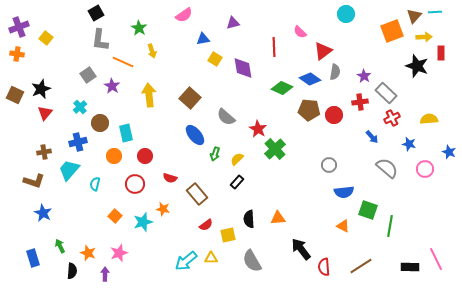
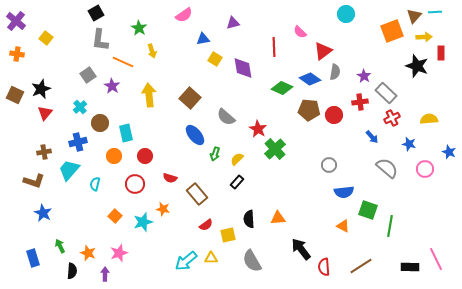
purple cross at (19, 27): moved 3 px left, 6 px up; rotated 30 degrees counterclockwise
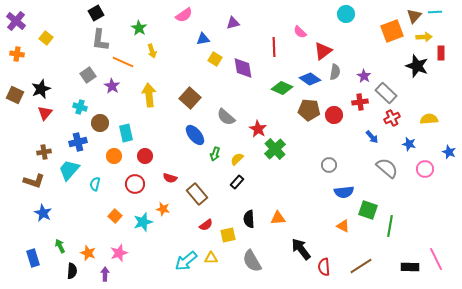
cyan cross at (80, 107): rotated 32 degrees counterclockwise
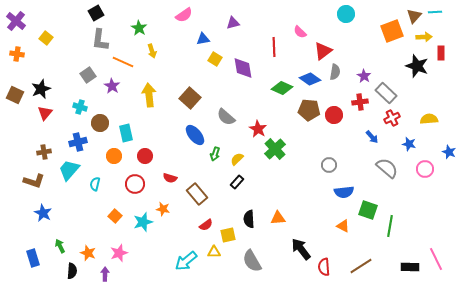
yellow triangle at (211, 258): moved 3 px right, 6 px up
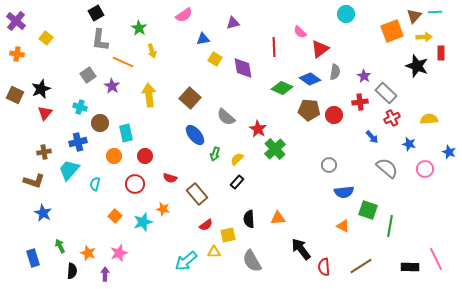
red triangle at (323, 51): moved 3 px left, 2 px up
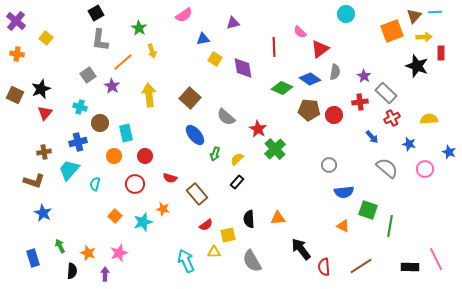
orange line at (123, 62): rotated 65 degrees counterclockwise
cyan arrow at (186, 261): rotated 105 degrees clockwise
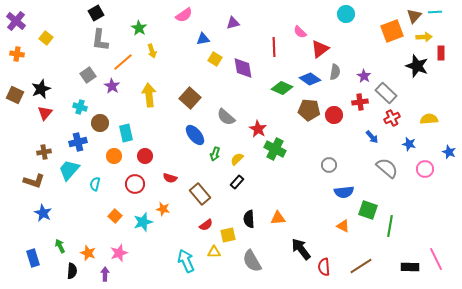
green cross at (275, 149): rotated 20 degrees counterclockwise
brown rectangle at (197, 194): moved 3 px right
